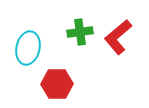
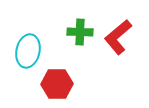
green cross: rotated 10 degrees clockwise
cyan ellipse: moved 3 px down
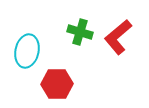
green cross: rotated 15 degrees clockwise
cyan ellipse: moved 1 px left
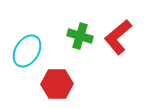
green cross: moved 4 px down
cyan ellipse: rotated 20 degrees clockwise
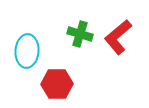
green cross: moved 2 px up
cyan ellipse: rotated 28 degrees counterclockwise
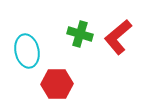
cyan ellipse: rotated 16 degrees counterclockwise
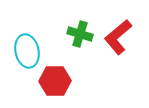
red hexagon: moved 2 px left, 3 px up
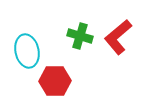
green cross: moved 2 px down
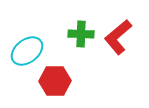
green cross: moved 1 px right, 2 px up; rotated 15 degrees counterclockwise
cyan ellipse: rotated 64 degrees clockwise
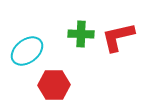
red L-shape: rotated 27 degrees clockwise
red hexagon: moved 1 px left, 4 px down
